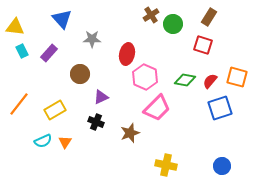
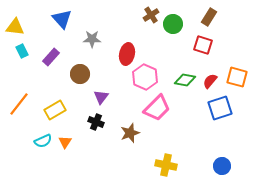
purple rectangle: moved 2 px right, 4 px down
purple triangle: rotated 28 degrees counterclockwise
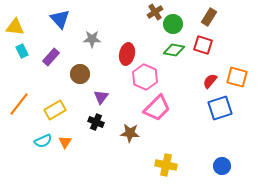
brown cross: moved 4 px right, 3 px up
blue triangle: moved 2 px left
green diamond: moved 11 px left, 30 px up
brown star: rotated 24 degrees clockwise
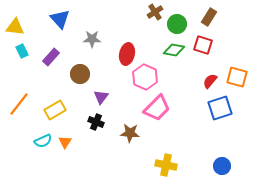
green circle: moved 4 px right
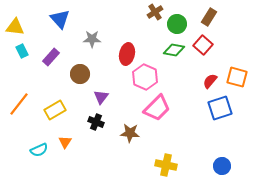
red square: rotated 24 degrees clockwise
cyan semicircle: moved 4 px left, 9 px down
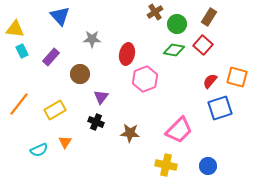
blue triangle: moved 3 px up
yellow triangle: moved 2 px down
pink hexagon: moved 2 px down; rotated 15 degrees clockwise
pink trapezoid: moved 22 px right, 22 px down
blue circle: moved 14 px left
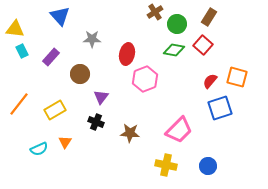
cyan semicircle: moved 1 px up
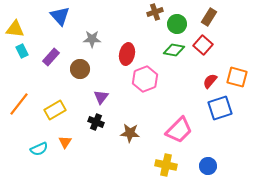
brown cross: rotated 14 degrees clockwise
brown circle: moved 5 px up
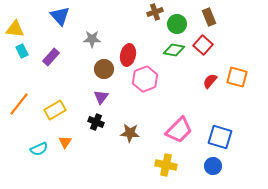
brown rectangle: rotated 54 degrees counterclockwise
red ellipse: moved 1 px right, 1 px down
brown circle: moved 24 px right
blue square: moved 29 px down; rotated 35 degrees clockwise
blue circle: moved 5 px right
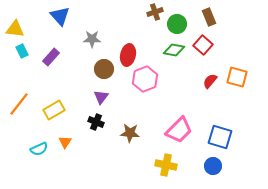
yellow rectangle: moved 1 px left
